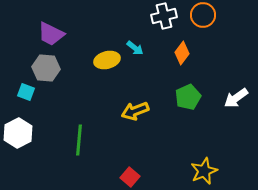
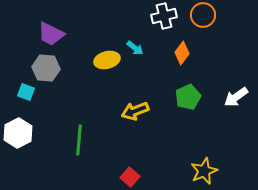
white arrow: moved 1 px up
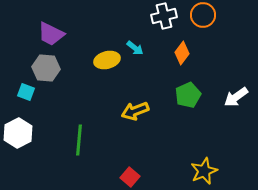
green pentagon: moved 2 px up
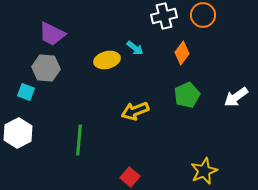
purple trapezoid: moved 1 px right
green pentagon: moved 1 px left
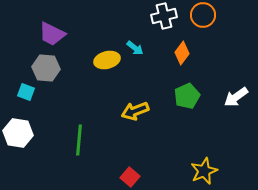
green pentagon: moved 1 px down
white hexagon: rotated 24 degrees counterclockwise
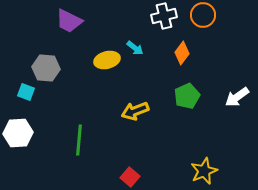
purple trapezoid: moved 17 px right, 13 px up
white arrow: moved 1 px right
white hexagon: rotated 12 degrees counterclockwise
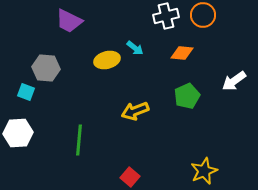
white cross: moved 2 px right
orange diamond: rotated 60 degrees clockwise
white arrow: moved 3 px left, 16 px up
